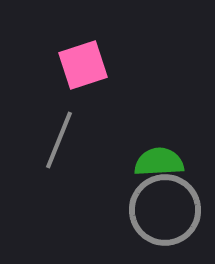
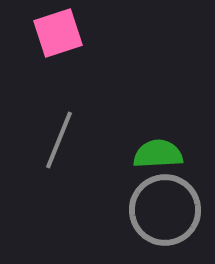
pink square: moved 25 px left, 32 px up
green semicircle: moved 1 px left, 8 px up
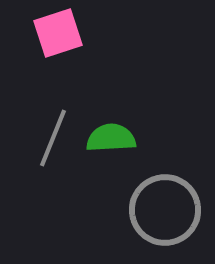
gray line: moved 6 px left, 2 px up
green semicircle: moved 47 px left, 16 px up
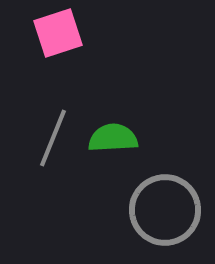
green semicircle: moved 2 px right
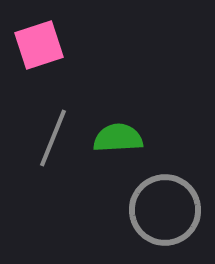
pink square: moved 19 px left, 12 px down
green semicircle: moved 5 px right
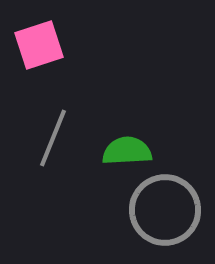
green semicircle: moved 9 px right, 13 px down
